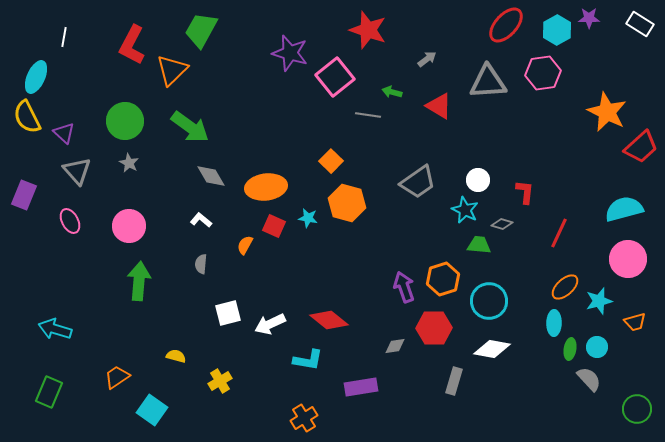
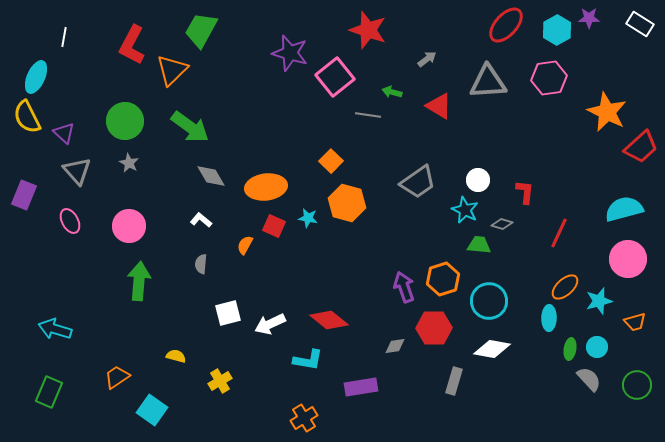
pink hexagon at (543, 73): moved 6 px right, 5 px down
cyan ellipse at (554, 323): moved 5 px left, 5 px up
green circle at (637, 409): moved 24 px up
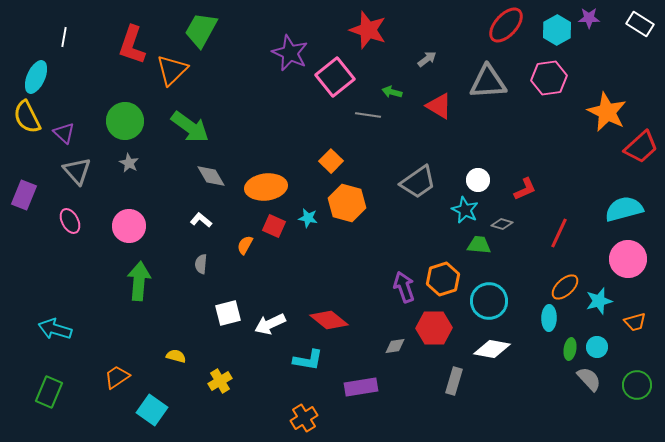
red L-shape at (132, 45): rotated 9 degrees counterclockwise
purple star at (290, 53): rotated 9 degrees clockwise
red L-shape at (525, 192): moved 3 px up; rotated 60 degrees clockwise
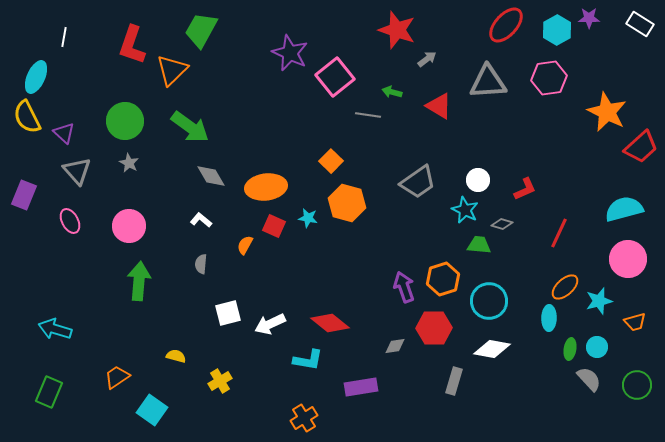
red star at (368, 30): moved 29 px right
red diamond at (329, 320): moved 1 px right, 3 px down
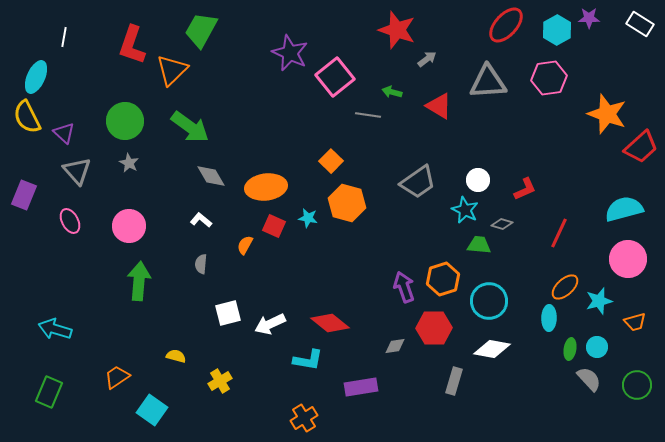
orange star at (607, 112): moved 2 px down; rotated 6 degrees counterclockwise
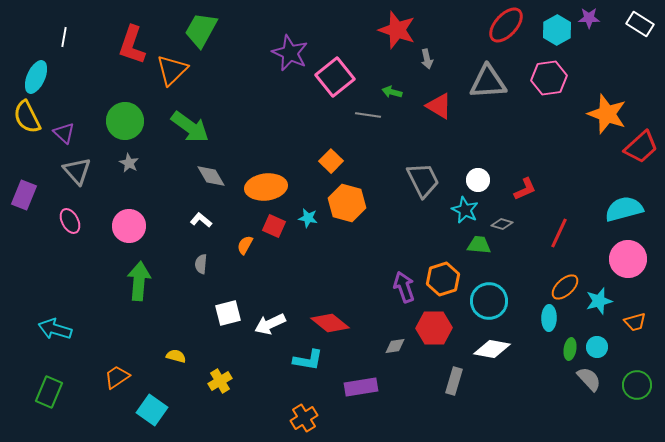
gray arrow at (427, 59): rotated 114 degrees clockwise
gray trapezoid at (418, 182): moved 5 px right, 2 px up; rotated 81 degrees counterclockwise
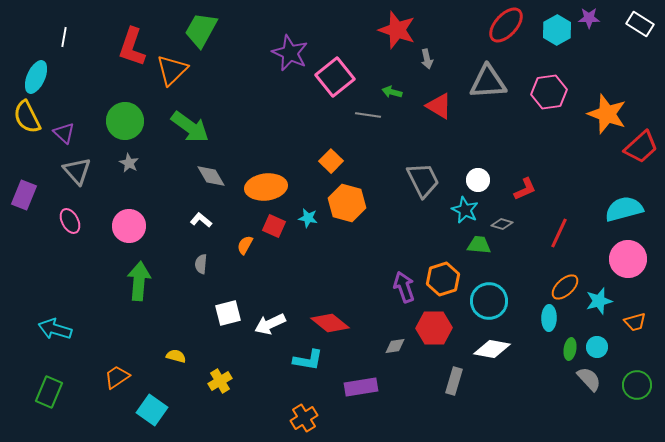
red L-shape at (132, 45): moved 2 px down
pink hexagon at (549, 78): moved 14 px down
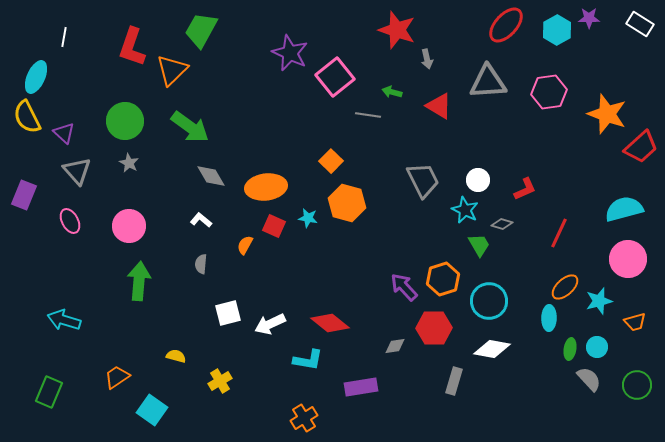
green trapezoid at (479, 245): rotated 55 degrees clockwise
purple arrow at (404, 287): rotated 24 degrees counterclockwise
cyan arrow at (55, 329): moved 9 px right, 9 px up
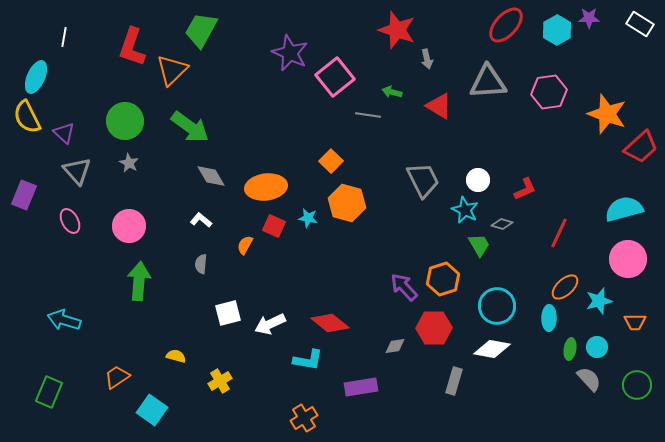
cyan circle at (489, 301): moved 8 px right, 5 px down
orange trapezoid at (635, 322): rotated 15 degrees clockwise
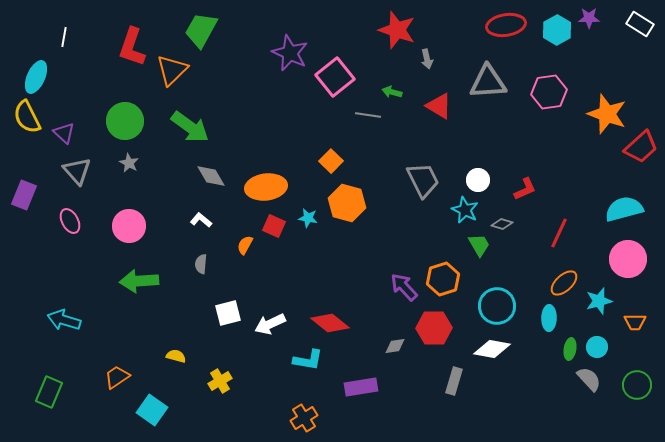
red ellipse at (506, 25): rotated 39 degrees clockwise
green arrow at (139, 281): rotated 99 degrees counterclockwise
orange ellipse at (565, 287): moved 1 px left, 4 px up
